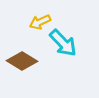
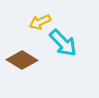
brown diamond: moved 1 px up
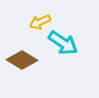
cyan arrow: rotated 12 degrees counterclockwise
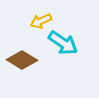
yellow arrow: moved 1 px right, 1 px up
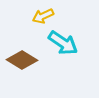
yellow arrow: moved 2 px right, 5 px up
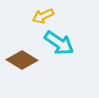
cyan arrow: moved 4 px left
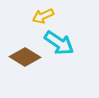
brown diamond: moved 3 px right, 3 px up
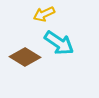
yellow arrow: moved 1 px right, 2 px up
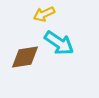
brown diamond: rotated 40 degrees counterclockwise
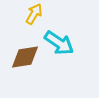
yellow arrow: moved 10 px left; rotated 145 degrees clockwise
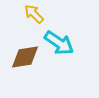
yellow arrow: rotated 75 degrees counterclockwise
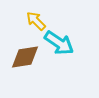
yellow arrow: moved 2 px right, 7 px down
